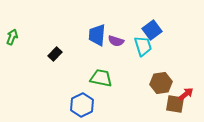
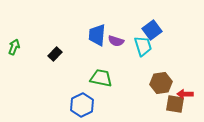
green arrow: moved 2 px right, 10 px down
red arrow: moved 1 px left; rotated 140 degrees counterclockwise
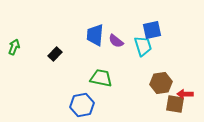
blue square: rotated 24 degrees clockwise
blue trapezoid: moved 2 px left
purple semicircle: rotated 21 degrees clockwise
blue hexagon: rotated 15 degrees clockwise
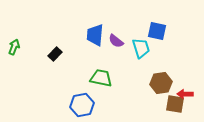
blue square: moved 5 px right, 1 px down; rotated 24 degrees clockwise
cyan trapezoid: moved 2 px left, 2 px down
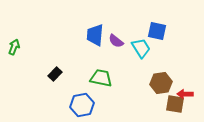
cyan trapezoid: rotated 15 degrees counterclockwise
black rectangle: moved 20 px down
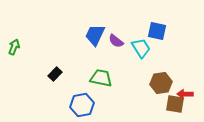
blue trapezoid: rotated 20 degrees clockwise
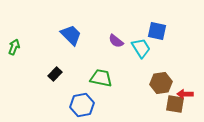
blue trapezoid: moved 24 px left; rotated 110 degrees clockwise
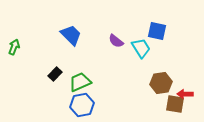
green trapezoid: moved 21 px left, 4 px down; rotated 35 degrees counterclockwise
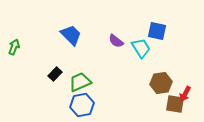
red arrow: rotated 63 degrees counterclockwise
